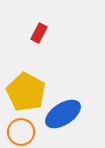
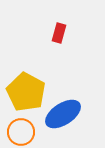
red rectangle: moved 20 px right; rotated 12 degrees counterclockwise
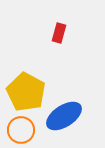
blue ellipse: moved 1 px right, 2 px down
orange circle: moved 2 px up
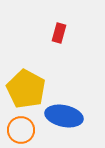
yellow pentagon: moved 3 px up
blue ellipse: rotated 45 degrees clockwise
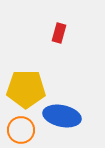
yellow pentagon: rotated 27 degrees counterclockwise
blue ellipse: moved 2 px left
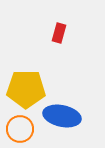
orange circle: moved 1 px left, 1 px up
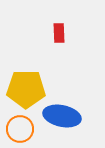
red rectangle: rotated 18 degrees counterclockwise
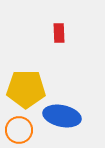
orange circle: moved 1 px left, 1 px down
